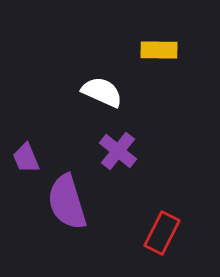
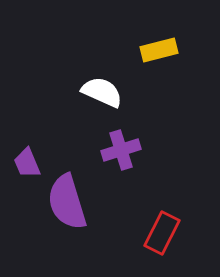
yellow rectangle: rotated 15 degrees counterclockwise
purple cross: moved 3 px right, 1 px up; rotated 33 degrees clockwise
purple trapezoid: moved 1 px right, 5 px down
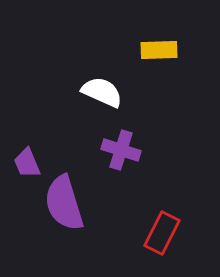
yellow rectangle: rotated 12 degrees clockwise
purple cross: rotated 36 degrees clockwise
purple semicircle: moved 3 px left, 1 px down
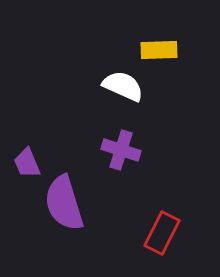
white semicircle: moved 21 px right, 6 px up
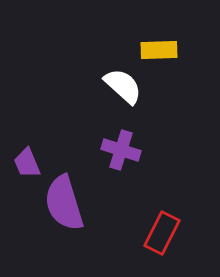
white semicircle: rotated 18 degrees clockwise
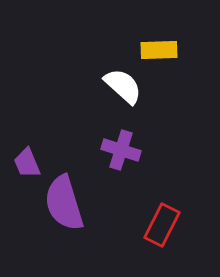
red rectangle: moved 8 px up
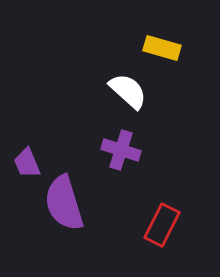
yellow rectangle: moved 3 px right, 2 px up; rotated 18 degrees clockwise
white semicircle: moved 5 px right, 5 px down
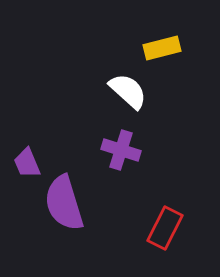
yellow rectangle: rotated 30 degrees counterclockwise
red rectangle: moved 3 px right, 3 px down
